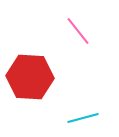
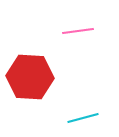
pink line: rotated 60 degrees counterclockwise
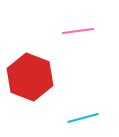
red hexagon: rotated 18 degrees clockwise
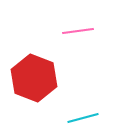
red hexagon: moved 4 px right, 1 px down
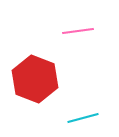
red hexagon: moved 1 px right, 1 px down
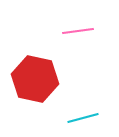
red hexagon: rotated 9 degrees counterclockwise
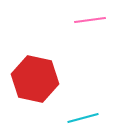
pink line: moved 12 px right, 11 px up
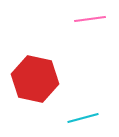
pink line: moved 1 px up
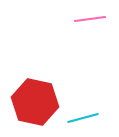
red hexagon: moved 23 px down
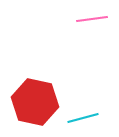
pink line: moved 2 px right
